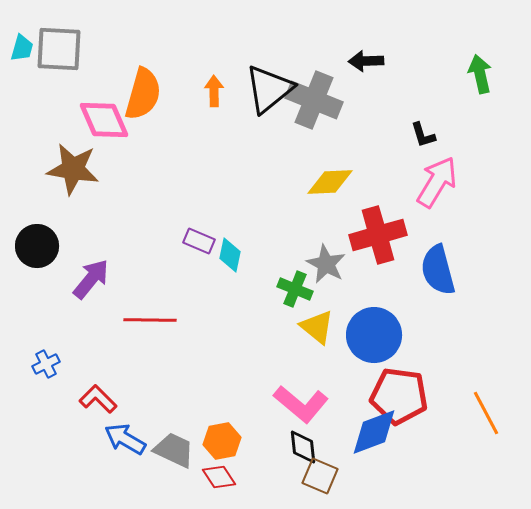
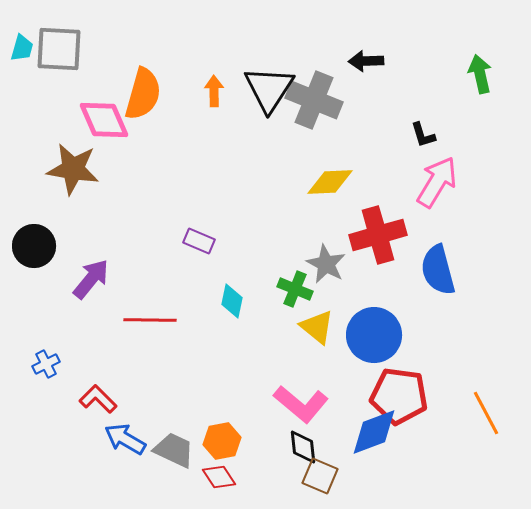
black triangle: rotated 18 degrees counterclockwise
black circle: moved 3 px left
cyan diamond: moved 2 px right, 46 px down
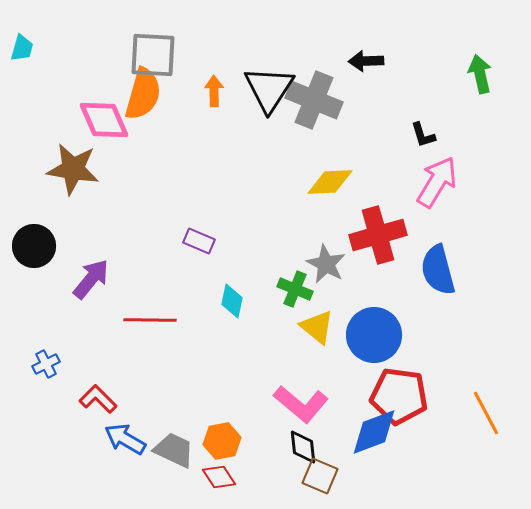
gray square: moved 94 px right, 6 px down
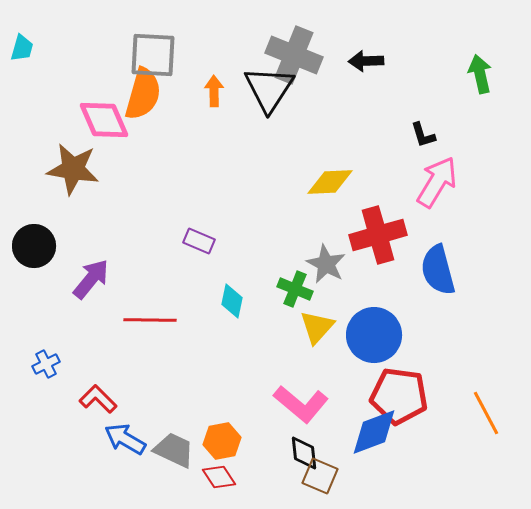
gray cross: moved 20 px left, 45 px up
yellow triangle: rotated 33 degrees clockwise
black diamond: moved 1 px right, 6 px down
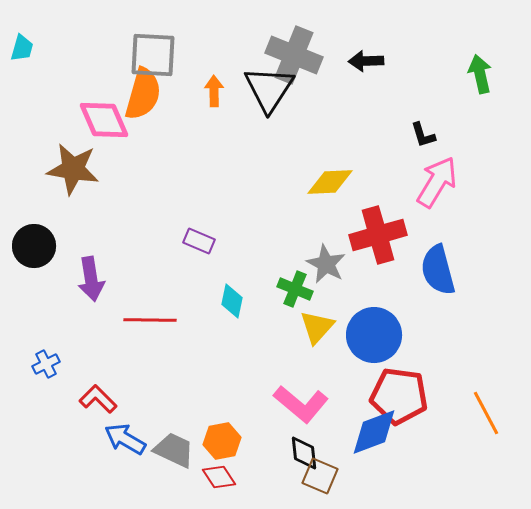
purple arrow: rotated 132 degrees clockwise
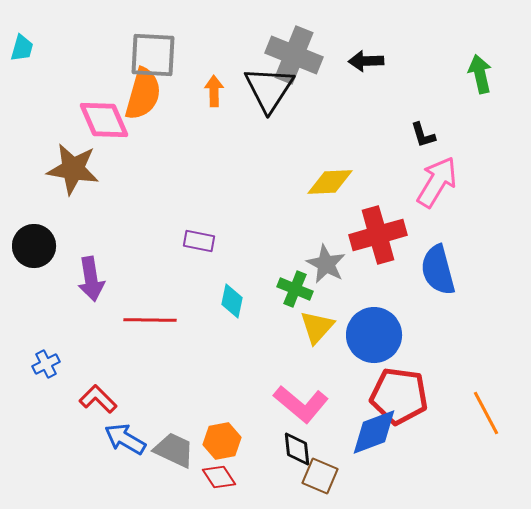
purple rectangle: rotated 12 degrees counterclockwise
black diamond: moved 7 px left, 4 px up
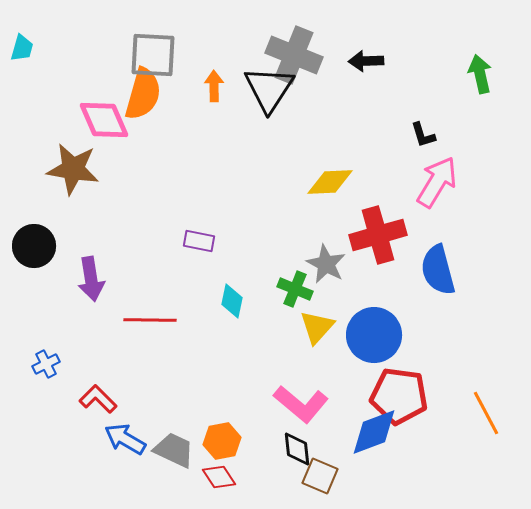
orange arrow: moved 5 px up
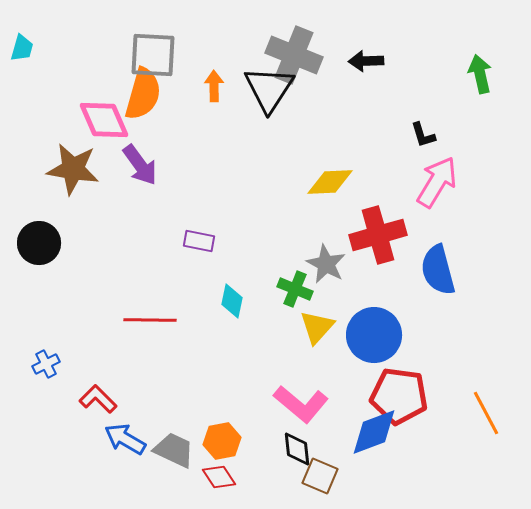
black circle: moved 5 px right, 3 px up
purple arrow: moved 49 px right, 114 px up; rotated 27 degrees counterclockwise
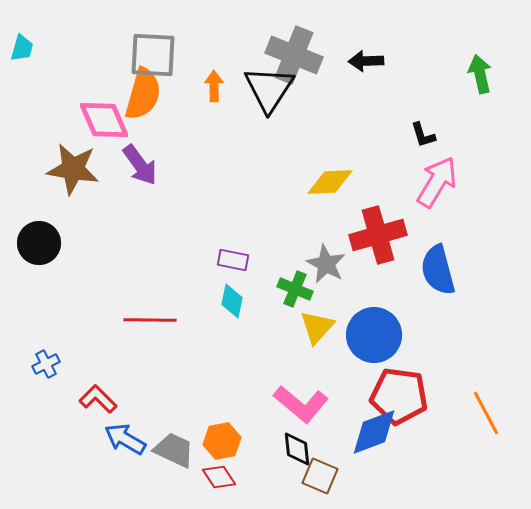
purple rectangle: moved 34 px right, 19 px down
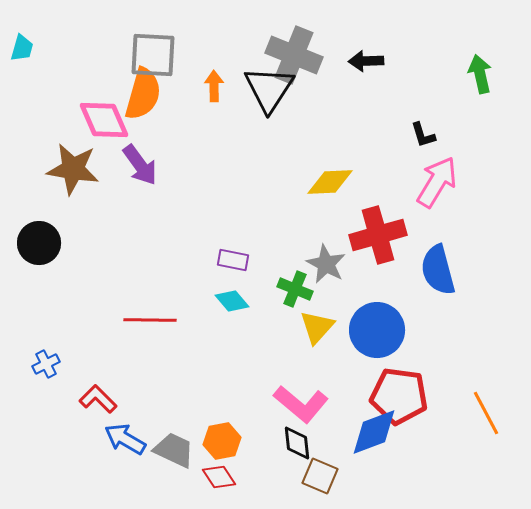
cyan diamond: rotated 52 degrees counterclockwise
blue circle: moved 3 px right, 5 px up
black diamond: moved 6 px up
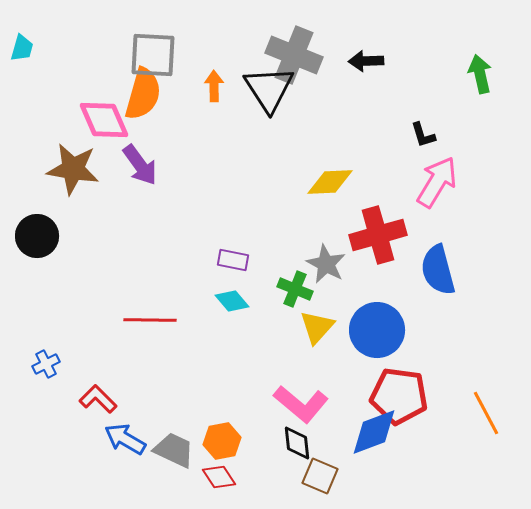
black triangle: rotated 6 degrees counterclockwise
black circle: moved 2 px left, 7 px up
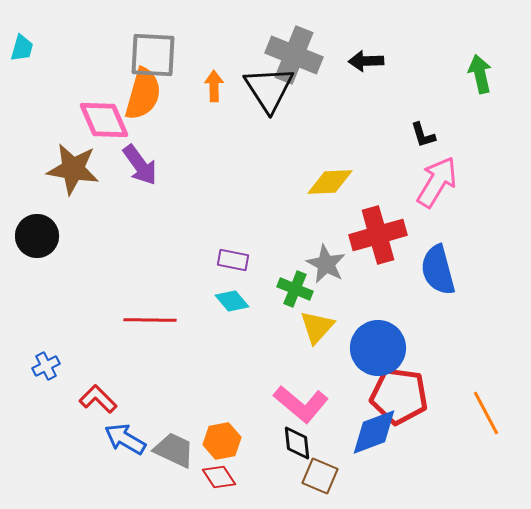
blue circle: moved 1 px right, 18 px down
blue cross: moved 2 px down
